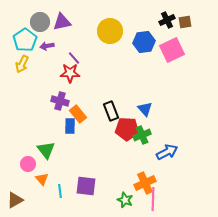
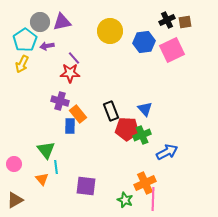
pink circle: moved 14 px left
cyan line: moved 4 px left, 24 px up
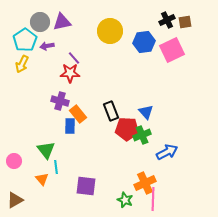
blue triangle: moved 1 px right, 3 px down
pink circle: moved 3 px up
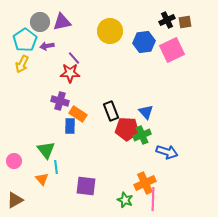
orange rectangle: rotated 18 degrees counterclockwise
blue arrow: rotated 45 degrees clockwise
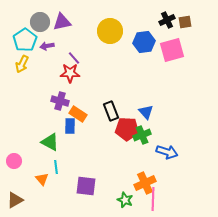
pink square: rotated 10 degrees clockwise
green triangle: moved 4 px right, 8 px up; rotated 24 degrees counterclockwise
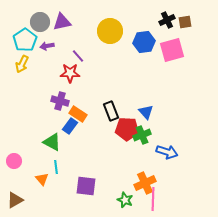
purple line: moved 4 px right, 2 px up
blue rectangle: rotated 35 degrees clockwise
green triangle: moved 2 px right
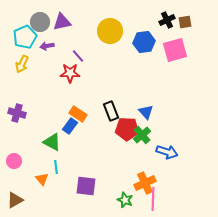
cyan pentagon: moved 3 px up; rotated 10 degrees clockwise
pink square: moved 3 px right
purple cross: moved 43 px left, 12 px down
green cross: rotated 18 degrees counterclockwise
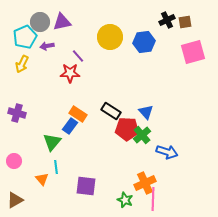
yellow circle: moved 6 px down
pink square: moved 18 px right, 2 px down
black rectangle: rotated 36 degrees counterclockwise
green triangle: rotated 42 degrees clockwise
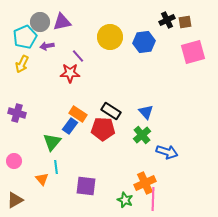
red pentagon: moved 24 px left
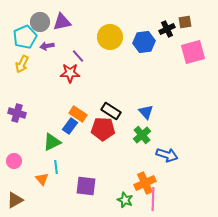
black cross: moved 9 px down
green triangle: rotated 24 degrees clockwise
blue arrow: moved 3 px down
